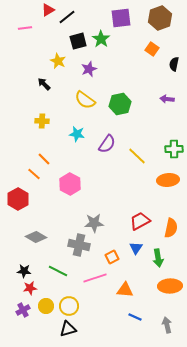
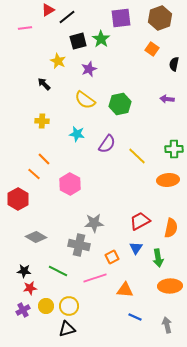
black triangle at (68, 329): moved 1 px left
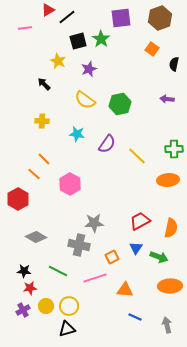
green arrow at (158, 258): moved 1 px right, 1 px up; rotated 60 degrees counterclockwise
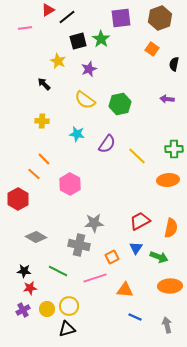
yellow circle at (46, 306): moved 1 px right, 3 px down
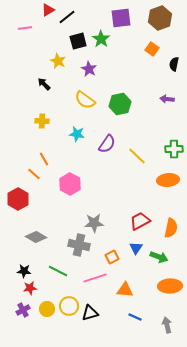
purple star at (89, 69): rotated 21 degrees counterclockwise
orange line at (44, 159): rotated 16 degrees clockwise
black triangle at (67, 329): moved 23 px right, 16 px up
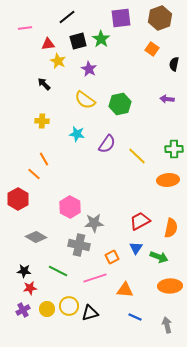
red triangle at (48, 10): moved 34 px down; rotated 24 degrees clockwise
pink hexagon at (70, 184): moved 23 px down
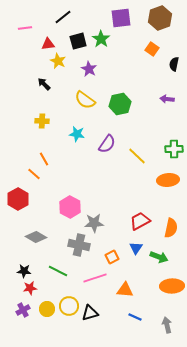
black line at (67, 17): moved 4 px left
orange ellipse at (170, 286): moved 2 px right
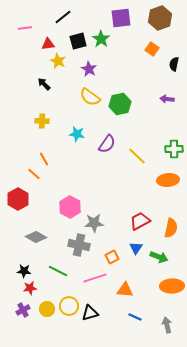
yellow semicircle at (85, 100): moved 5 px right, 3 px up
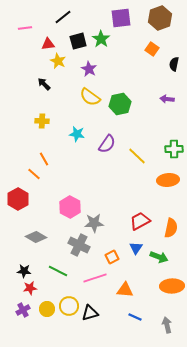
gray cross at (79, 245): rotated 15 degrees clockwise
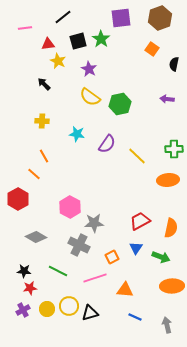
orange line at (44, 159): moved 3 px up
green arrow at (159, 257): moved 2 px right
